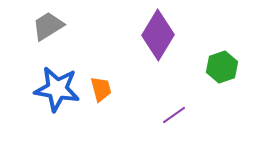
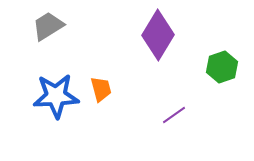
blue star: moved 1 px left, 7 px down; rotated 12 degrees counterclockwise
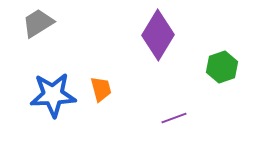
gray trapezoid: moved 10 px left, 3 px up
blue star: moved 3 px left, 1 px up
purple line: moved 3 px down; rotated 15 degrees clockwise
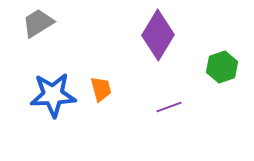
purple line: moved 5 px left, 11 px up
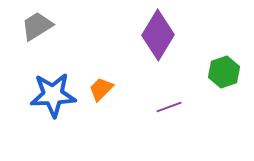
gray trapezoid: moved 1 px left, 3 px down
green hexagon: moved 2 px right, 5 px down
orange trapezoid: rotated 120 degrees counterclockwise
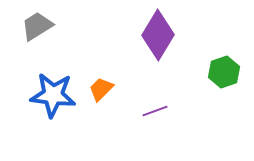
blue star: rotated 9 degrees clockwise
purple line: moved 14 px left, 4 px down
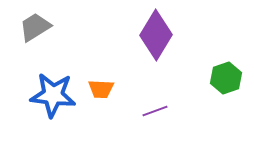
gray trapezoid: moved 2 px left, 1 px down
purple diamond: moved 2 px left
green hexagon: moved 2 px right, 6 px down
orange trapezoid: rotated 132 degrees counterclockwise
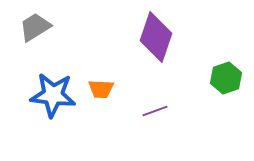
purple diamond: moved 2 px down; rotated 12 degrees counterclockwise
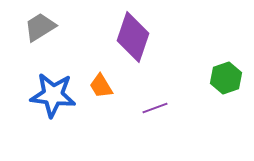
gray trapezoid: moved 5 px right
purple diamond: moved 23 px left
orange trapezoid: moved 3 px up; rotated 56 degrees clockwise
purple line: moved 3 px up
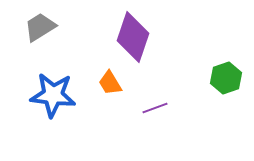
orange trapezoid: moved 9 px right, 3 px up
